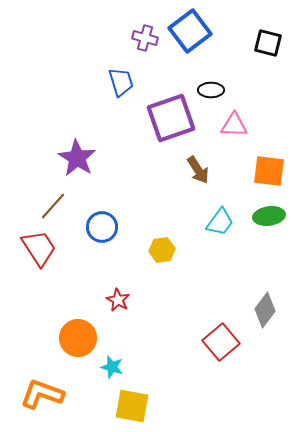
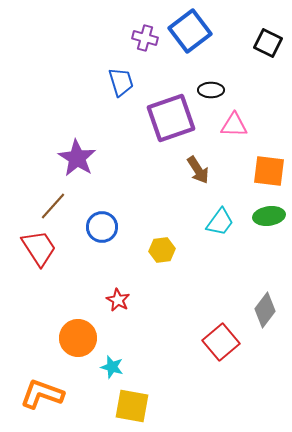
black square: rotated 12 degrees clockwise
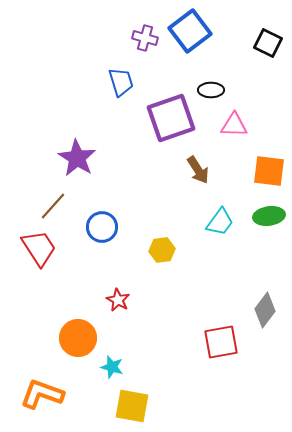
red square: rotated 30 degrees clockwise
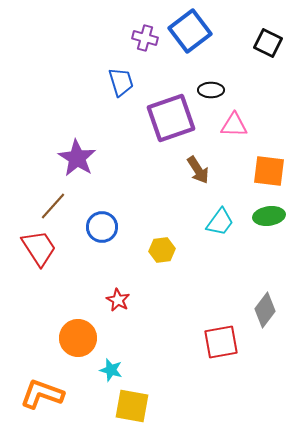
cyan star: moved 1 px left, 3 px down
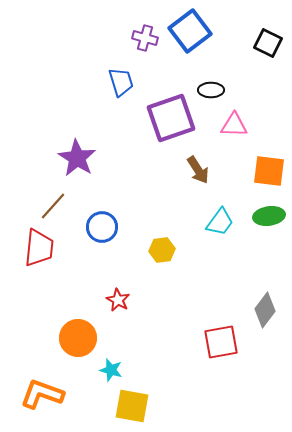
red trapezoid: rotated 39 degrees clockwise
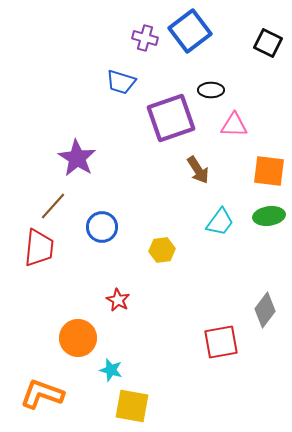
blue trapezoid: rotated 124 degrees clockwise
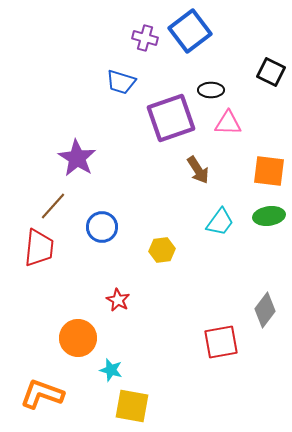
black square: moved 3 px right, 29 px down
pink triangle: moved 6 px left, 2 px up
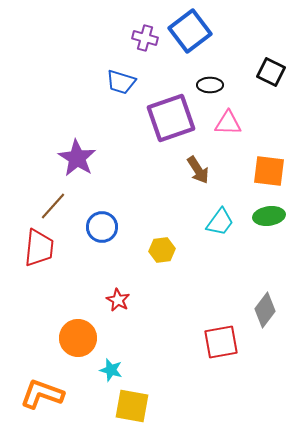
black ellipse: moved 1 px left, 5 px up
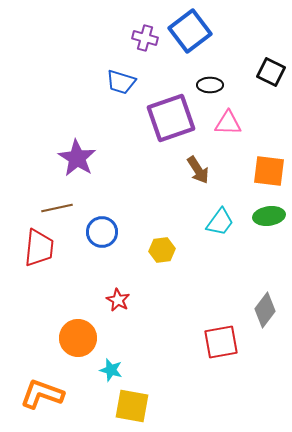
brown line: moved 4 px right, 2 px down; rotated 36 degrees clockwise
blue circle: moved 5 px down
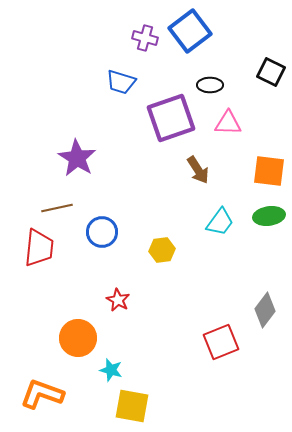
red square: rotated 12 degrees counterclockwise
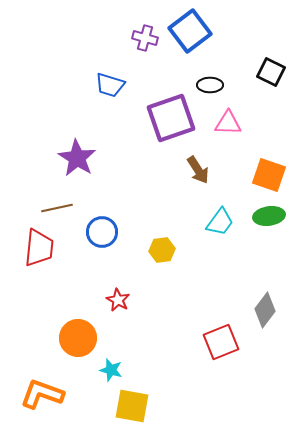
blue trapezoid: moved 11 px left, 3 px down
orange square: moved 4 px down; rotated 12 degrees clockwise
